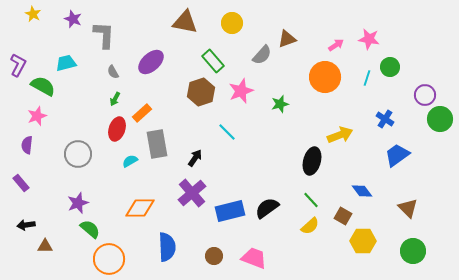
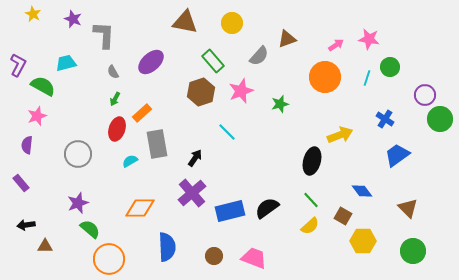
gray semicircle at (262, 55): moved 3 px left, 1 px down
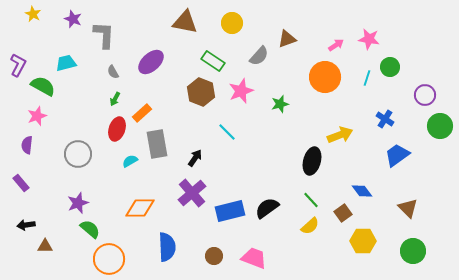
green rectangle at (213, 61): rotated 15 degrees counterclockwise
brown hexagon at (201, 92): rotated 20 degrees counterclockwise
green circle at (440, 119): moved 7 px down
brown square at (343, 216): moved 3 px up; rotated 24 degrees clockwise
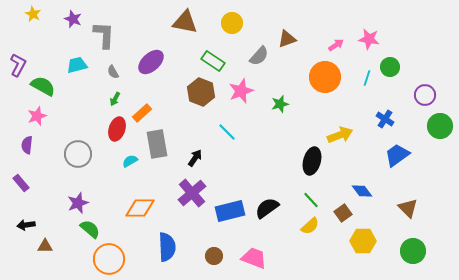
cyan trapezoid at (66, 63): moved 11 px right, 2 px down
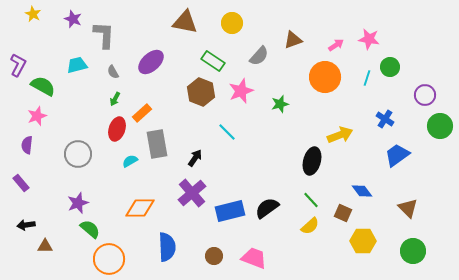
brown triangle at (287, 39): moved 6 px right, 1 px down
brown square at (343, 213): rotated 30 degrees counterclockwise
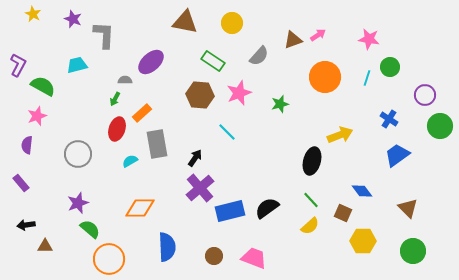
pink arrow at (336, 45): moved 18 px left, 10 px up
gray semicircle at (113, 72): moved 12 px right, 8 px down; rotated 120 degrees clockwise
pink star at (241, 91): moved 2 px left, 2 px down
brown hexagon at (201, 92): moved 1 px left, 3 px down; rotated 16 degrees counterclockwise
blue cross at (385, 119): moved 4 px right
purple cross at (192, 193): moved 8 px right, 5 px up
